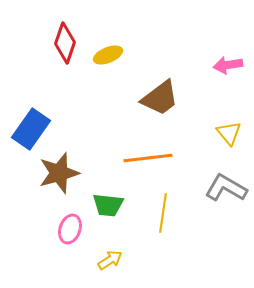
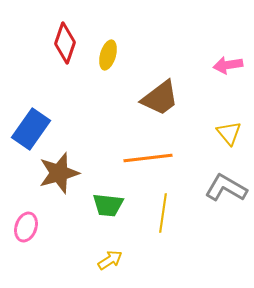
yellow ellipse: rotated 52 degrees counterclockwise
pink ellipse: moved 44 px left, 2 px up
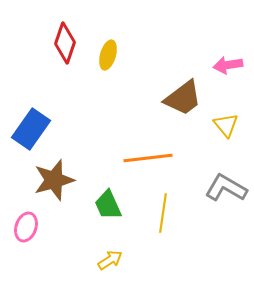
brown trapezoid: moved 23 px right
yellow triangle: moved 3 px left, 8 px up
brown star: moved 5 px left, 7 px down
green trapezoid: rotated 60 degrees clockwise
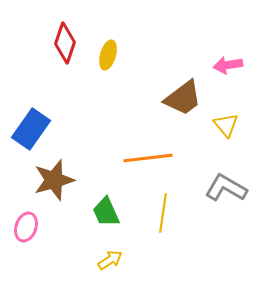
green trapezoid: moved 2 px left, 7 px down
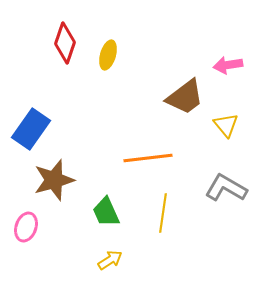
brown trapezoid: moved 2 px right, 1 px up
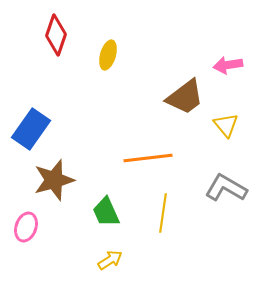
red diamond: moved 9 px left, 8 px up
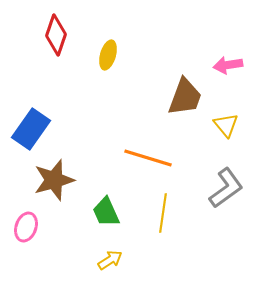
brown trapezoid: rotated 33 degrees counterclockwise
orange line: rotated 24 degrees clockwise
gray L-shape: rotated 114 degrees clockwise
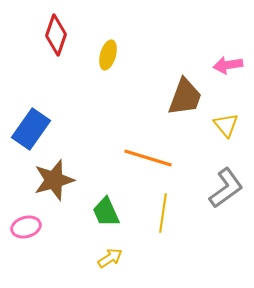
pink ellipse: rotated 56 degrees clockwise
yellow arrow: moved 2 px up
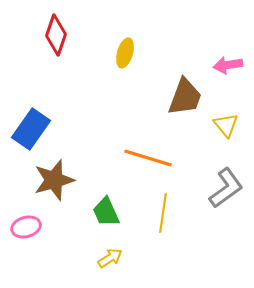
yellow ellipse: moved 17 px right, 2 px up
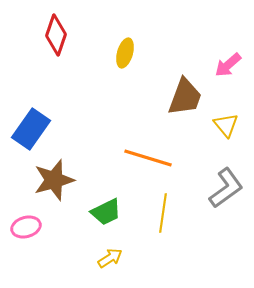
pink arrow: rotated 32 degrees counterclockwise
green trapezoid: rotated 92 degrees counterclockwise
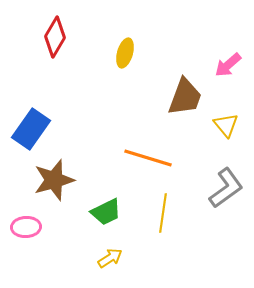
red diamond: moved 1 px left, 2 px down; rotated 12 degrees clockwise
pink ellipse: rotated 12 degrees clockwise
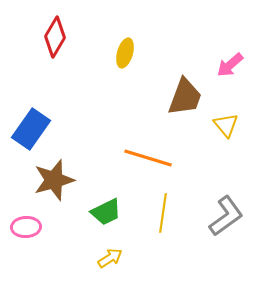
pink arrow: moved 2 px right
gray L-shape: moved 28 px down
